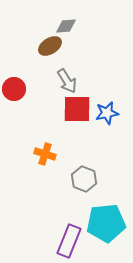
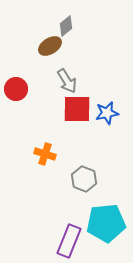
gray diamond: rotated 35 degrees counterclockwise
red circle: moved 2 px right
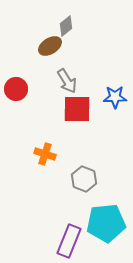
blue star: moved 8 px right, 16 px up; rotated 10 degrees clockwise
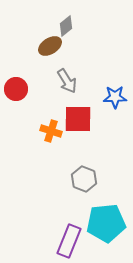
red square: moved 1 px right, 10 px down
orange cross: moved 6 px right, 23 px up
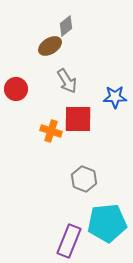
cyan pentagon: moved 1 px right
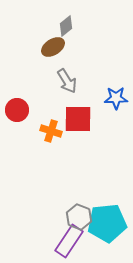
brown ellipse: moved 3 px right, 1 px down
red circle: moved 1 px right, 21 px down
blue star: moved 1 px right, 1 px down
gray hexagon: moved 5 px left, 38 px down
purple rectangle: rotated 12 degrees clockwise
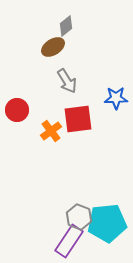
red square: rotated 8 degrees counterclockwise
orange cross: rotated 35 degrees clockwise
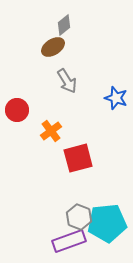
gray diamond: moved 2 px left, 1 px up
blue star: rotated 20 degrees clockwise
red square: moved 39 px down; rotated 8 degrees counterclockwise
purple rectangle: rotated 36 degrees clockwise
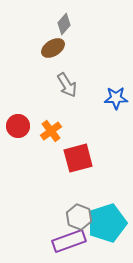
gray diamond: moved 1 px up; rotated 10 degrees counterclockwise
brown ellipse: moved 1 px down
gray arrow: moved 4 px down
blue star: rotated 20 degrees counterclockwise
red circle: moved 1 px right, 16 px down
cyan pentagon: rotated 12 degrees counterclockwise
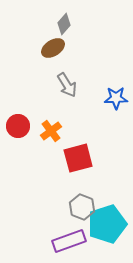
gray hexagon: moved 3 px right, 10 px up
cyan pentagon: moved 1 px down
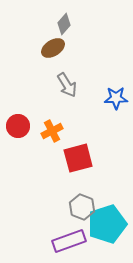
orange cross: moved 1 px right; rotated 10 degrees clockwise
